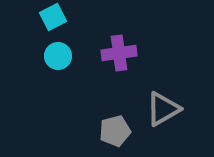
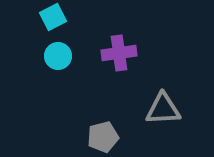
gray triangle: rotated 27 degrees clockwise
gray pentagon: moved 12 px left, 6 px down
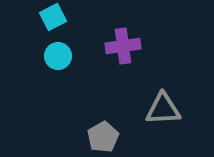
purple cross: moved 4 px right, 7 px up
gray pentagon: rotated 16 degrees counterclockwise
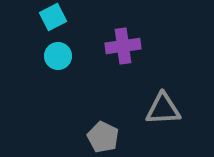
gray pentagon: rotated 16 degrees counterclockwise
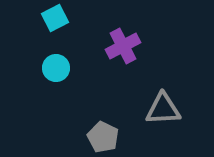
cyan square: moved 2 px right, 1 px down
purple cross: rotated 20 degrees counterclockwise
cyan circle: moved 2 px left, 12 px down
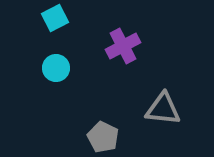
gray triangle: rotated 9 degrees clockwise
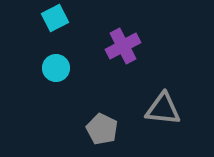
gray pentagon: moved 1 px left, 8 px up
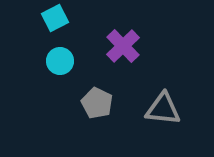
purple cross: rotated 16 degrees counterclockwise
cyan circle: moved 4 px right, 7 px up
gray pentagon: moved 5 px left, 26 px up
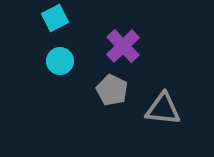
gray pentagon: moved 15 px right, 13 px up
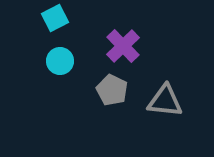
gray triangle: moved 2 px right, 8 px up
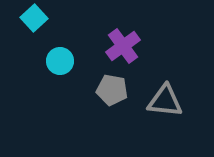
cyan square: moved 21 px left; rotated 16 degrees counterclockwise
purple cross: rotated 8 degrees clockwise
gray pentagon: rotated 16 degrees counterclockwise
